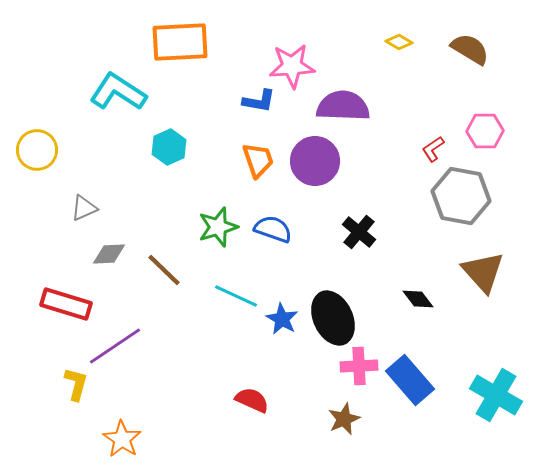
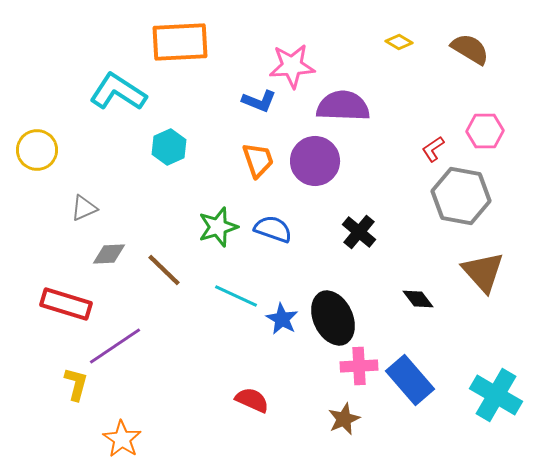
blue L-shape: rotated 12 degrees clockwise
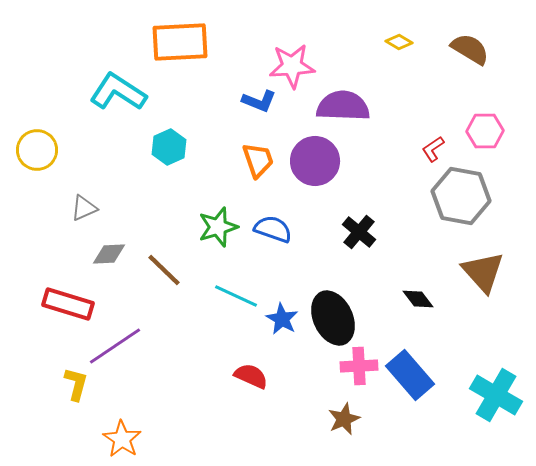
red rectangle: moved 2 px right
blue rectangle: moved 5 px up
red semicircle: moved 1 px left, 24 px up
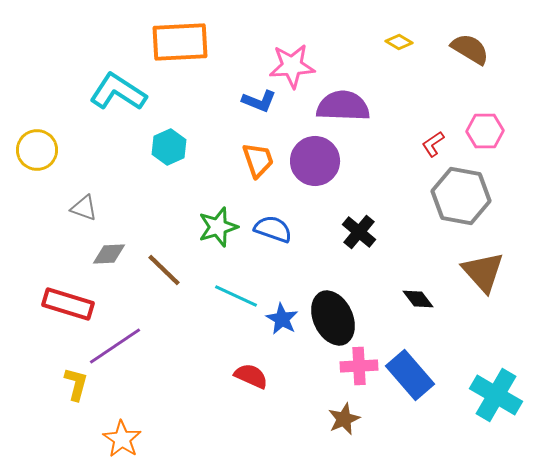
red L-shape: moved 5 px up
gray triangle: rotated 44 degrees clockwise
